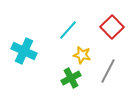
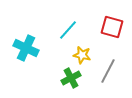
red square: rotated 30 degrees counterclockwise
cyan cross: moved 2 px right, 3 px up
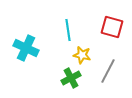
cyan line: rotated 50 degrees counterclockwise
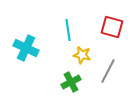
green cross: moved 4 px down
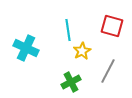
red square: moved 1 px up
yellow star: moved 4 px up; rotated 30 degrees clockwise
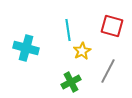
cyan cross: rotated 10 degrees counterclockwise
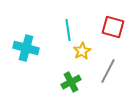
red square: moved 1 px right, 1 px down
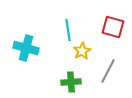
green cross: rotated 24 degrees clockwise
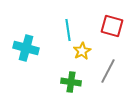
red square: moved 1 px left, 1 px up
green cross: rotated 12 degrees clockwise
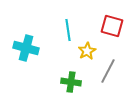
yellow star: moved 5 px right
